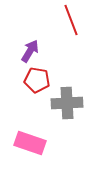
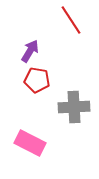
red line: rotated 12 degrees counterclockwise
gray cross: moved 7 px right, 4 px down
pink rectangle: rotated 8 degrees clockwise
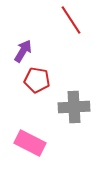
purple arrow: moved 7 px left
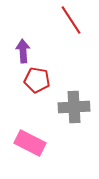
purple arrow: rotated 35 degrees counterclockwise
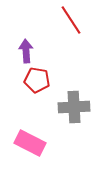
purple arrow: moved 3 px right
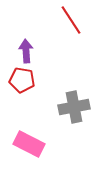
red pentagon: moved 15 px left
gray cross: rotated 8 degrees counterclockwise
pink rectangle: moved 1 px left, 1 px down
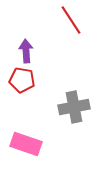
pink rectangle: moved 3 px left; rotated 8 degrees counterclockwise
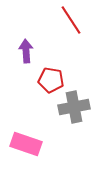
red pentagon: moved 29 px right
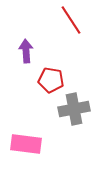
gray cross: moved 2 px down
pink rectangle: rotated 12 degrees counterclockwise
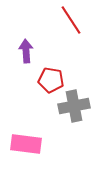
gray cross: moved 3 px up
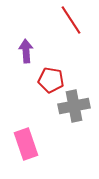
pink rectangle: rotated 64 degrees clockwise
